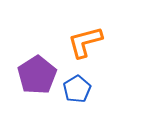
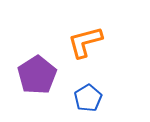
blue pentagon: moved 11 px right, 9 px down
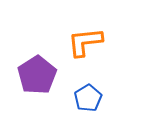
orange L-shape: rotated 9 degrees clockwise
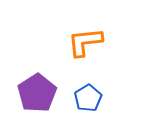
purple pentagon: moved 18 px down
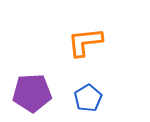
purple pentagon: moved 5 px left; rotated 30 degrees clockwise
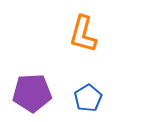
orange L-shape: moved 2 px left, 8 px up; rotated 69 degrees counterclockwise
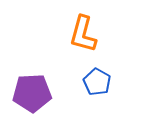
blue pentagon: moved 9 px right, 16 px up; rotated 12 degrees counterclockwise
